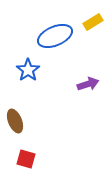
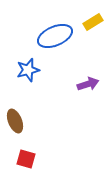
blue star: rotated 20 degrees clockwise
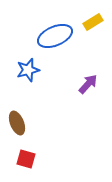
purple arrow: rotated 30 degrees counterclockwise
brown ellipse: moved 2 px right, 2 px down
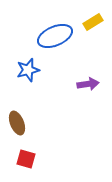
purple arrow: rotated 40 degrees clockwise
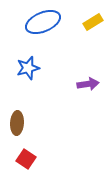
blue ellipse: moved 12 px left, 14 px up
blue star: moved 2 px up
brown ellipse: rotated 25 degrees clockwise
red square: rotated 18 degrees clockwise
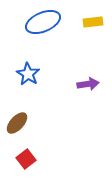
yellow rectangle: rotated 24 degrees clockwise
blue star: moved 6 px down; rotated 25 degrees counterclockwise
brown ellipse: rotated 40 degrees clockwise
red square: rotated 18 degrees clockwise
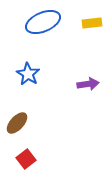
yellow rectangle: moved 1 px left, 1 px down
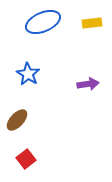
brown ellipse: moved 3 px up
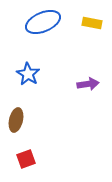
yellow rectangle: rotated 18 degrees clockwise
brown ellipse: moved 1 px left; rotated 30 degrees counterclockwise
red square: rotated 18 degrees clockwise
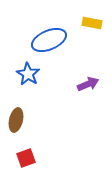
blue ellipse: moved 6 px right, 18 px down
purple arrow: rotated 15 degrees counterclockwise
red square: moved 1 px up
